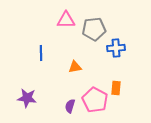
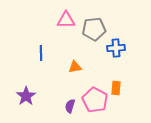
purple star: moved 1 px left, 2 px up; rotated 30 degrees clockwise
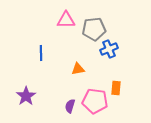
blue cross: moved 7 px left, 1 px down; rotated 18 degrees counterclockwise
orange triangle: moved 3 px right, 2 px down
pink pentagon: moved 1 px down; rotated 20 degrees counterclockwise
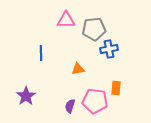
blue cross: rotated 12 degrees clockwise
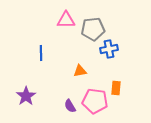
gray pentagon: moved 1 px left
orange triangle: moved 2 px right, 2 px down
purple semicircle: rotated 48 degrees counterclockwise
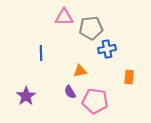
pink triangle: moved 2 px left, 3 px up
gray pentagon: moved 2 px left, 1 px up
blue cross: moved 2 px left
orange rectangle: moved 13 px right, 11 px up
purple semicircle: moved 14 px up
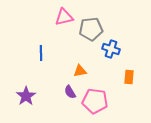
pink triangle: rotated 12 degrees counterclockwise
gray pentagon: moved 1 px down
blue cross: moved 4 px right; rotated 30 degrees clockwise
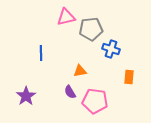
pink triangle: moved 2 px right
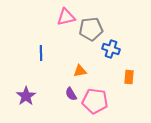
purple semicircle: moved 1 px right, 2 px down
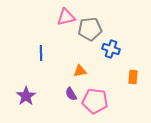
gray pentagon: moved 1 px left
orange rectangle: moved 4 px right
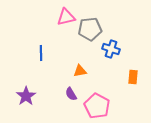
pink pentagon: moved 2 px right, 5 px down; rotated 20 degrees clockwise
